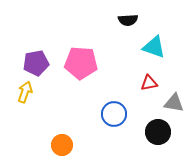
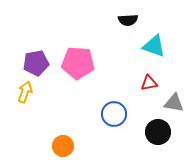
cyan triangle: moved 1 px up
pink pentagon: moved 3 px left
orange circle: moved 1 px right, 1 px down
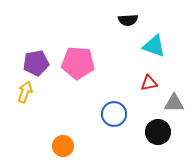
gray triangle: rotated 10 degrees counterclockwise
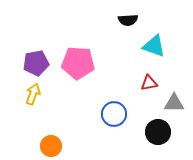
yellow arrow: moved 8 px right, 2 px down
orange circle: moved 12 px left
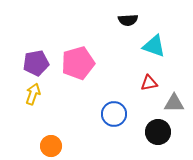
pink pentagon: rotated 20 degrees counterclockwise
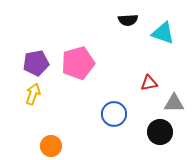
cyan triangle: moved 9 px right, 13 px up
black circle: moved 2 px right
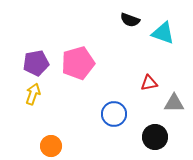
black semicircle: moved 2 px right; rotated 24 degrees clockwise
black circle: moved 5 px left, 5 px down
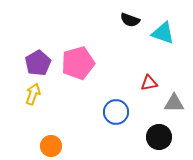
purple pentagon: moved 2 px right; rotated 20 degrees counterclockwise
blue circle: moved 2 px right, 2 px up
black circle: moved 4 px right
